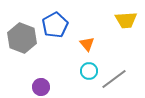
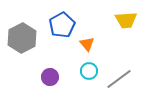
blue pentagon: moved 7 px right
gray hexagon: rotated 12 degrees clockwise
gray line: moved 5 px right
purple circle: moved 9 px right, 10 px up
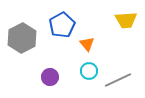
gray line: moved 1 px left, 1 px down; rotated 12 degrees clockwise
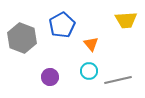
gray hexagon: rotated 12 degrees counterclockwise
orange triangle: moved 4 px right
gray line: rotated 12 degrees clockwise
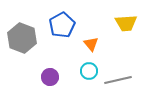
yellow trapezoid: moved 3 px down
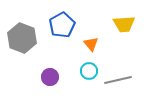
yellow trapezoid: moved 2 px left, 1 px down
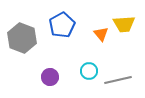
orange triangle: moved 10 px right, 10 px up
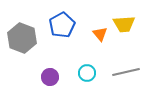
orange triangle: moved 1 px left
cyan circle: moved 2 px left, 2 px down
gray line: moved 8 px right, 8 px up
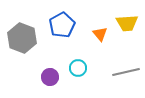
yellow trapezoid: moved 3 px right, 1 px up
cyan circle: moved 9 px left, 5 px up
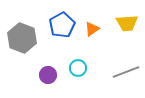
orange triangle: moved 8 px left, 5 px up; rotated 35 degrees clockwise
gray line: rotated 8 degrees counterclockwise
purple circle: moved 2 px left, 2 px up
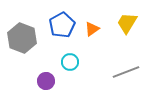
yellow trapezoid: rotated 125 degrees clockwise
cyan circle: moved 8 px left, 6 px up
purple circle: moved 2 px left, 6 px down
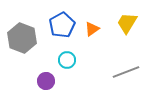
cyan circle: moved 3 px left, 2 px up
